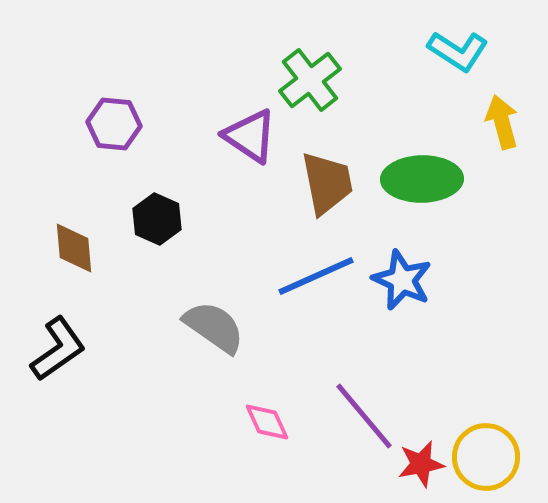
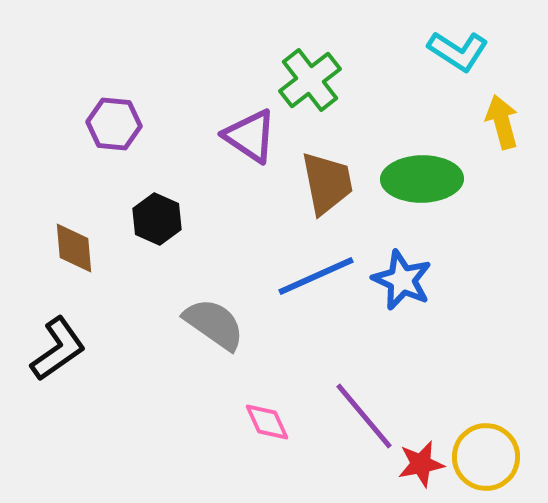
gray semicircle: moved 3 px up
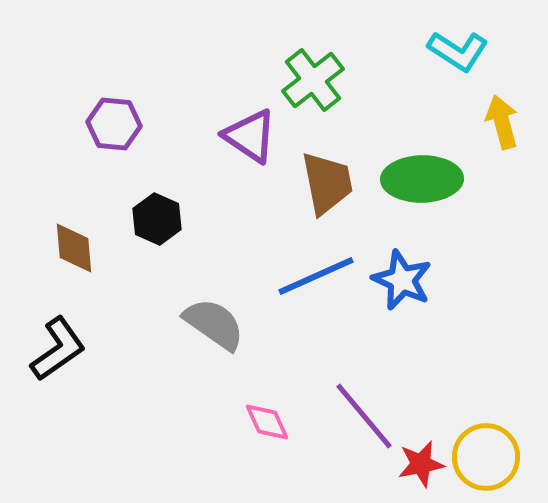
green cross: moved 3 px right
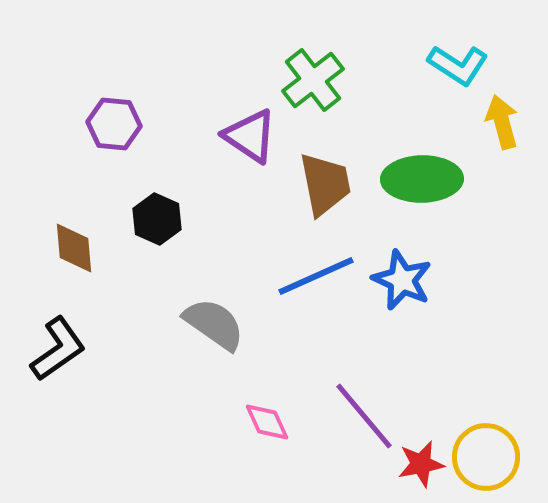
cyan L-shape: moved 14 px down
brown trapezoid: moved 2 px left, 1 px down
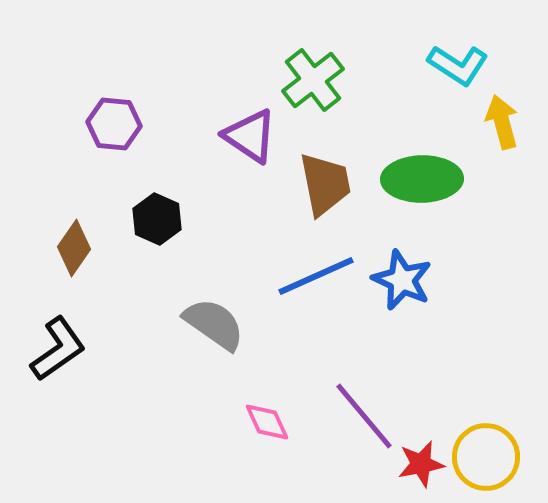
brown diamond: rotated 40 degrees clockwise
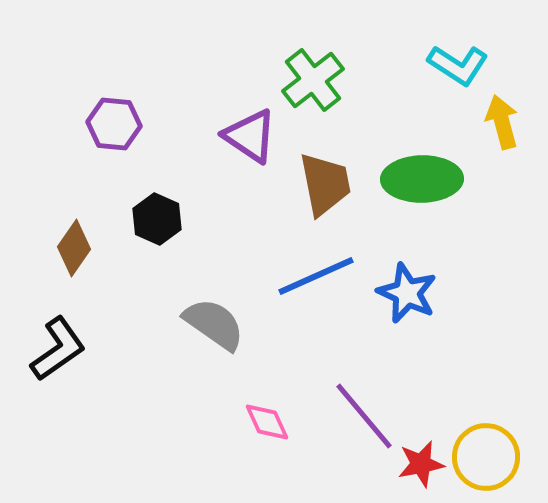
blue star: moved 5 px right, 13 px down
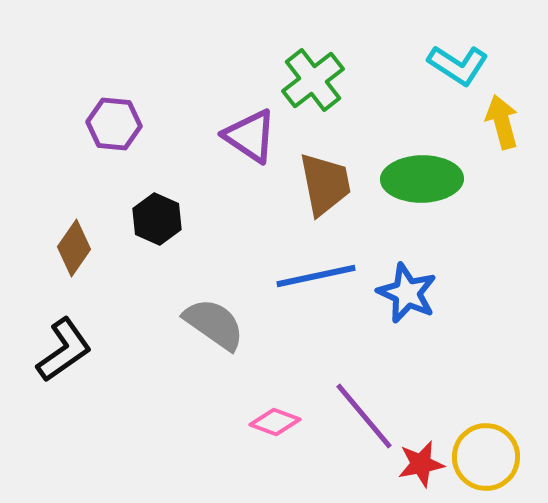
blue line: rotated 12 degrees clockwise
black L-shape: moved 6 px right, 1 px down
pink diamond: moved 8 px right; rotated 45 degrees counterclockwise
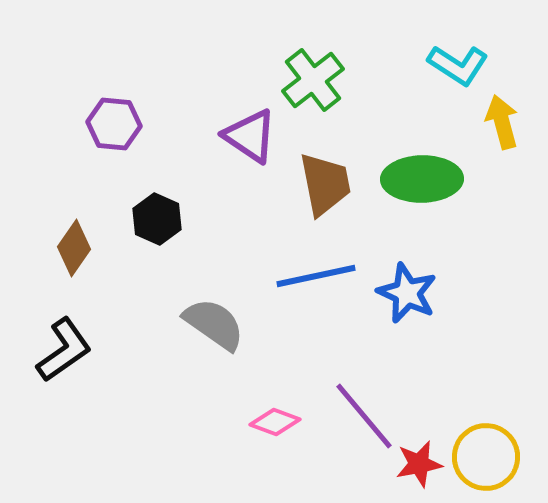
red star: moved 2 px left
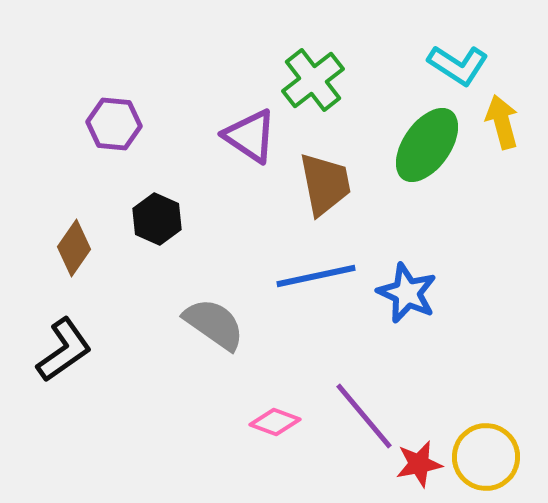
green ellipse: moved 5 px right, 34 px up; rotated 54 degrees counterclockwise
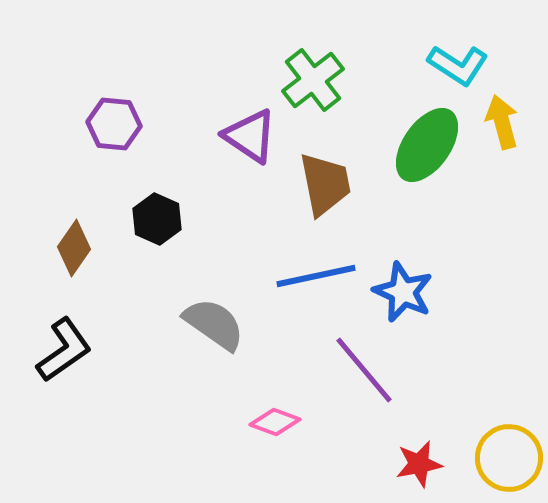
blue star: moved 4 px left, 1 px up
purple line: moved 46 px up
yellow circle: moved 23 px right, 1 px down
